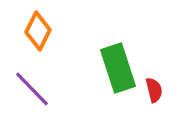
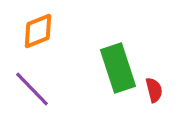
orange diamond: rotated 42 degrees clockwise
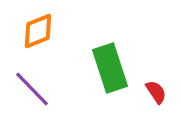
green rectangle: moved 8 px left
red semicircle: moved 2 px right, 2 px down; rotated 20 degrees counterclockwise
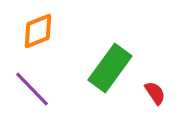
green rectangle: rotated 54 degrees clockwise
red semicircle: moved 1 px left, 1 px down
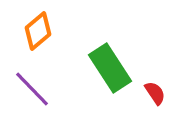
orange diamond: rotated 18 degrees counterclockwise
green rectangle: rotated 69 degrees counterclockwise
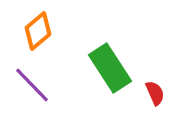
purple line: moved 4 px up
red semicircle: rotated 10 degrees clockwise
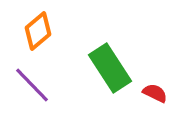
red semicircle: rotated 40 degrees counterclockwise
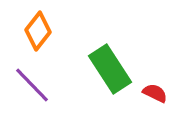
orange diamond: rotated 12 degrees counterclockwise
green rectangle: moved 1 px down
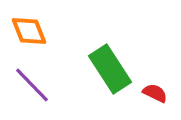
orange diamond: moved 9 px left; rotated 60 degrees counterclockwise
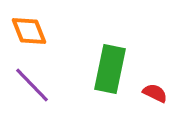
green rectangle: rotated 45 degrees clockwise
